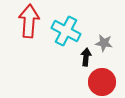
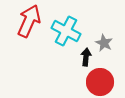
red arrow: rotated 20 degrees clockwise
gray star: rotated 18 degrees clockwise
red circle: moved 2 px left
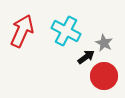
red arrow: moved 7 px left, 10 px down
black arrow: rotated 48 degrees clockwise
red circle: moved 4 px right, 6 px up
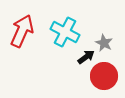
cyan cross: moved 1 px left, 1 px down
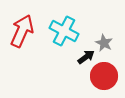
cyan cross: moved 1 px left, 1 px up
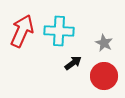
cyan cross: moved 5 px left; rotated 24 degrees counterclockwise
black arrow: moved 13 px left, 6 px down
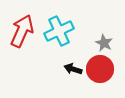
cyan cross: rotated 28 degrees counterclockwise
black arrow: moved 6 px down; rotated 126 degrees counterclockwise
red circle: moved 4 px left, 7 px up
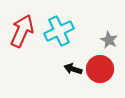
gray star: moved 5 px right, 3 px up
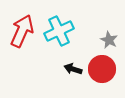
red circle: moved 2 px right
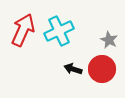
red arrow: moved 1 px right, 1 px up
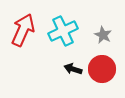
cyan cross: moved 4 px right
gray star: moved 6 px left, 5 px up
